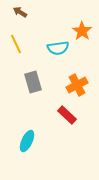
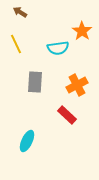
gray rectangle: moved 2 px right; rotated 20 degrees clockwise
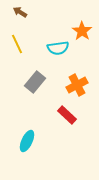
yellow line: moved 1 px right
gray rectangle: rotated 35 degrees clockwise
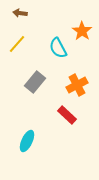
brown arrow: moved 1 px down; rotated 24 degrees counterclockwise
yellow line: rotated 66 degrees clockwise
cyan semicircle: rotated 70 degrees clockwise
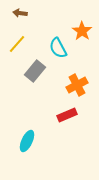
gray rectangle: moved 11 px up
red rectangle: rotated 66 degrees counterclockwise
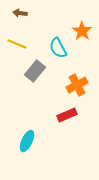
yellow line: rotated 72 degrees clockwise
